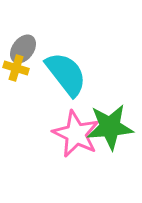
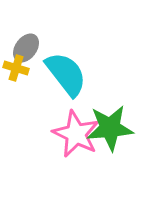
gray ellipse: moved 3 px right, 1 px up
green star: moved 1 px down
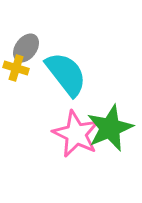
green star: rotated 18 degrees counterclockwise
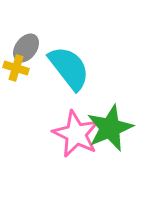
cyan semicircle: moved 3 px right, 6 px up
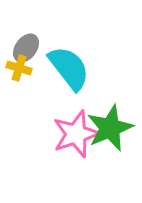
yellow cross: moved 3 px right
pink star: rotated 27 degrees clockwise
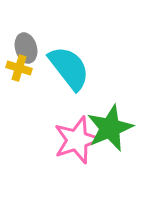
gray ellipse: rotated 52 degrees counterclockwise
pink star: moved 1 px right, 6 px down
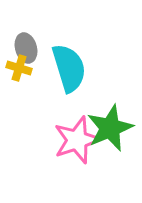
cyan semicircle: rotated 21 degrees clockwise
